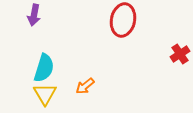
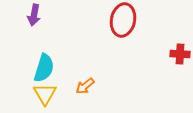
red cross: rotated 36 degrees clockwise
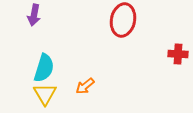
red cross: moved 2 px left
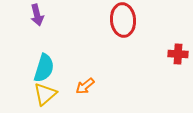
purple arrow: moved 3 px right; rotated 25 degrees counterclockwise
red ellipse: rotated 16 degrees counterclockwise
yellow triangle: rotated 20 degrees clockwise
